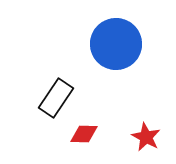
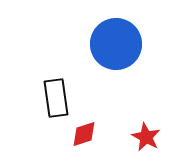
black rectangle: rotated 42 degrees counterclockwise
red diamond: rotated 20 degrees counterclockwise
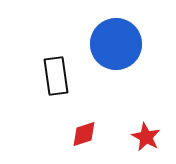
black rectangle: moved 22 px up
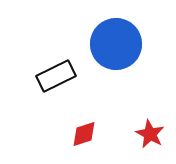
black rectangle: rotated 72 degrees clockwise
red star: moved 4 px right, 3 px up
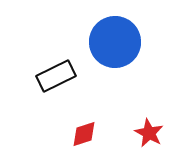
blue circle: moved 1 px left, 2 px up
red star: moved 1 px left, 1 px up
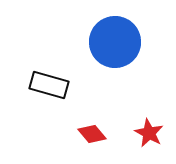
black rectangle: moved 7 px left, 9 px down; rotated 42 degrees clockwise
red diamond: moved 8 px right; rotated 68 degrees clockwise
